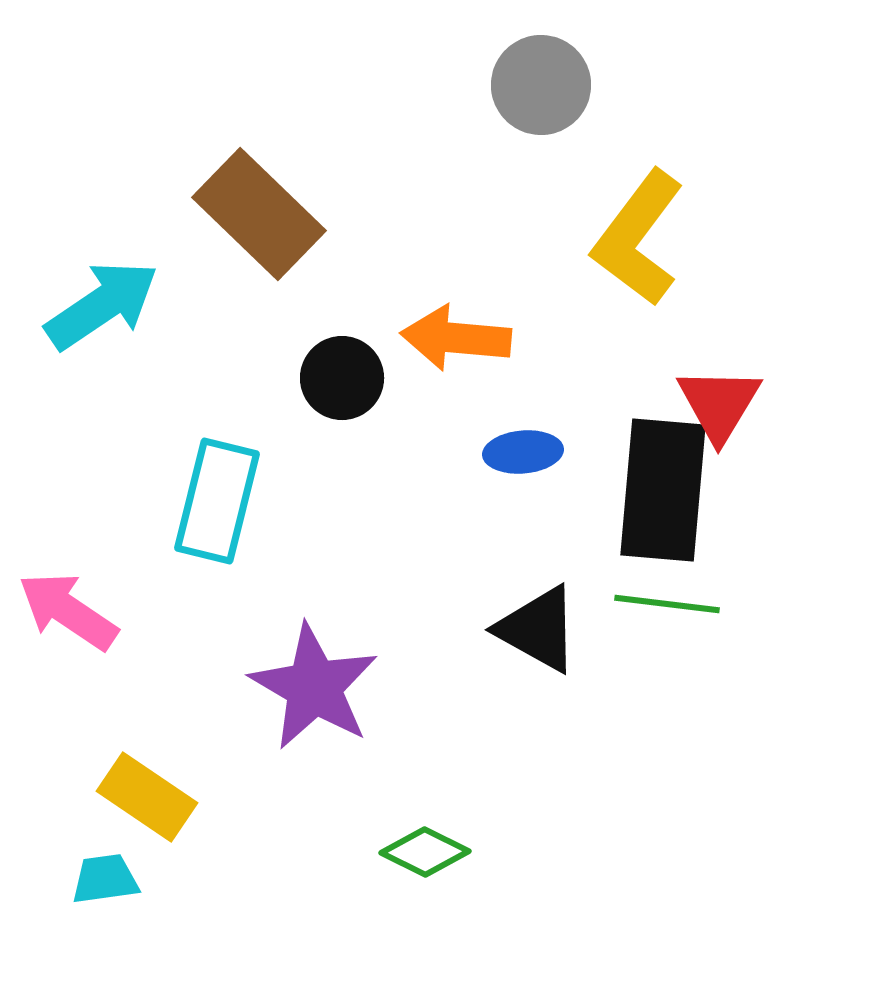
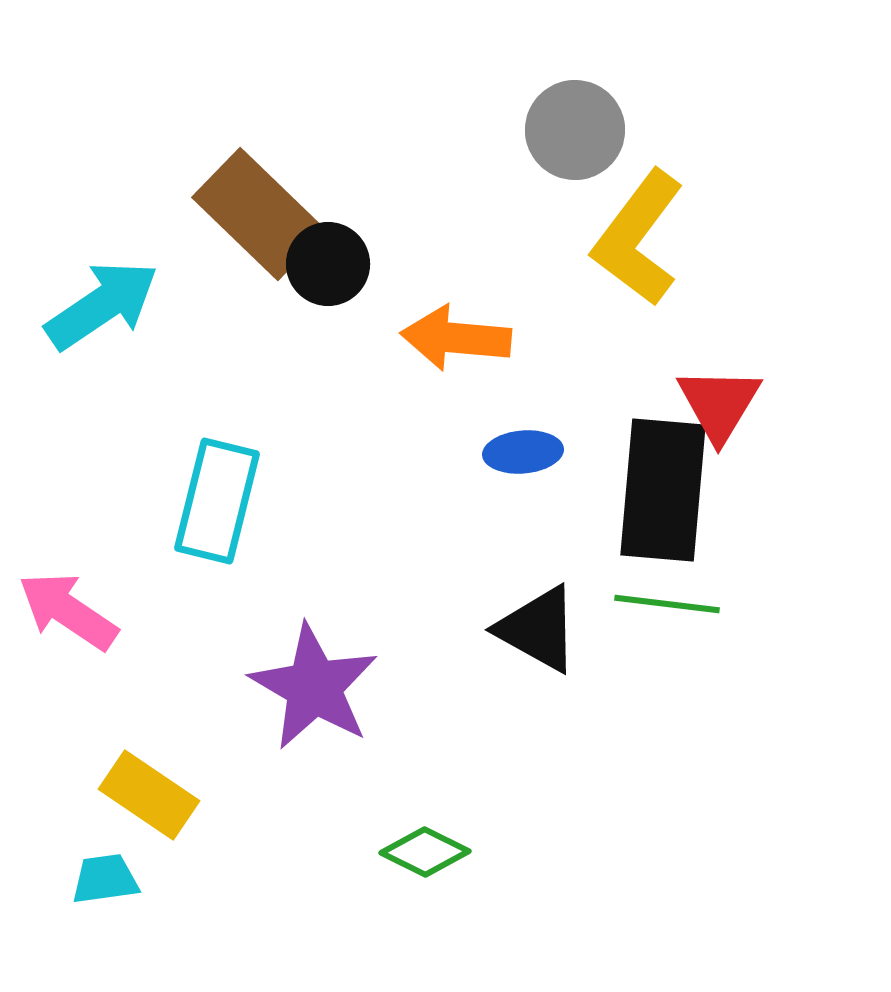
gray circle: moved 34 px right, 45 px down
black circle: moved 14 px left, 114 px up
yellow rectangle: moved 2 px right, 2 px up
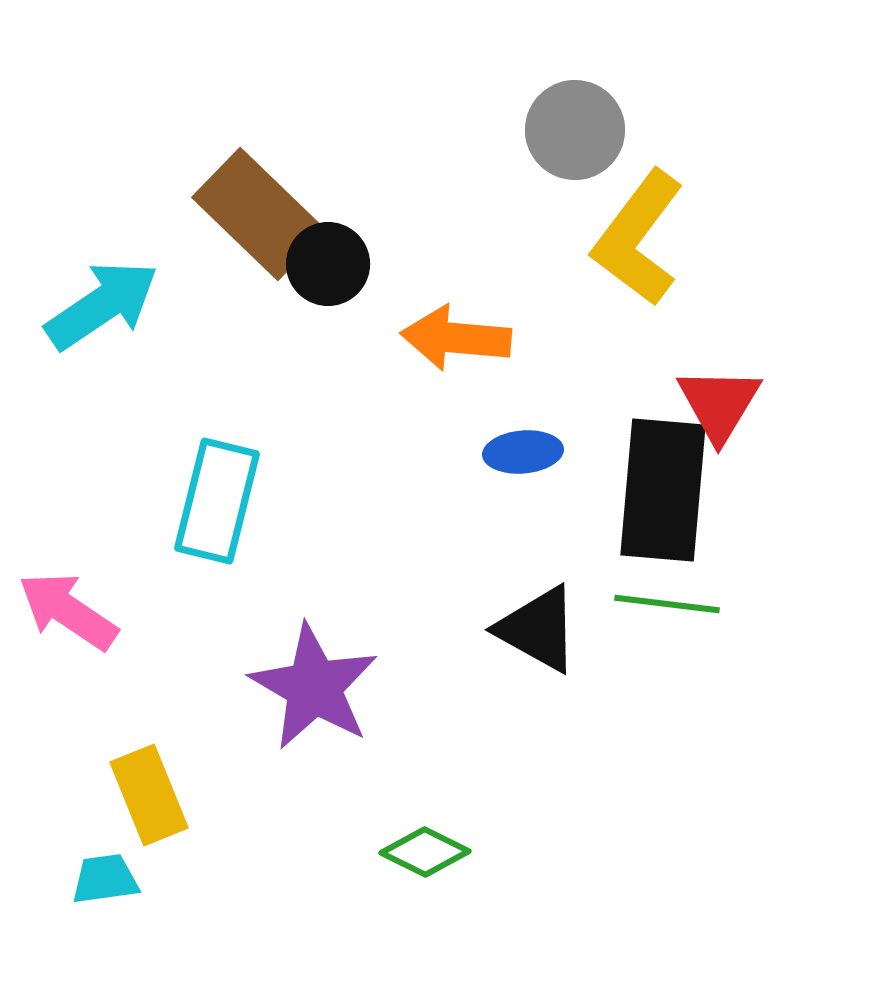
yellow rectangle: rotated 34 degrees clockwise
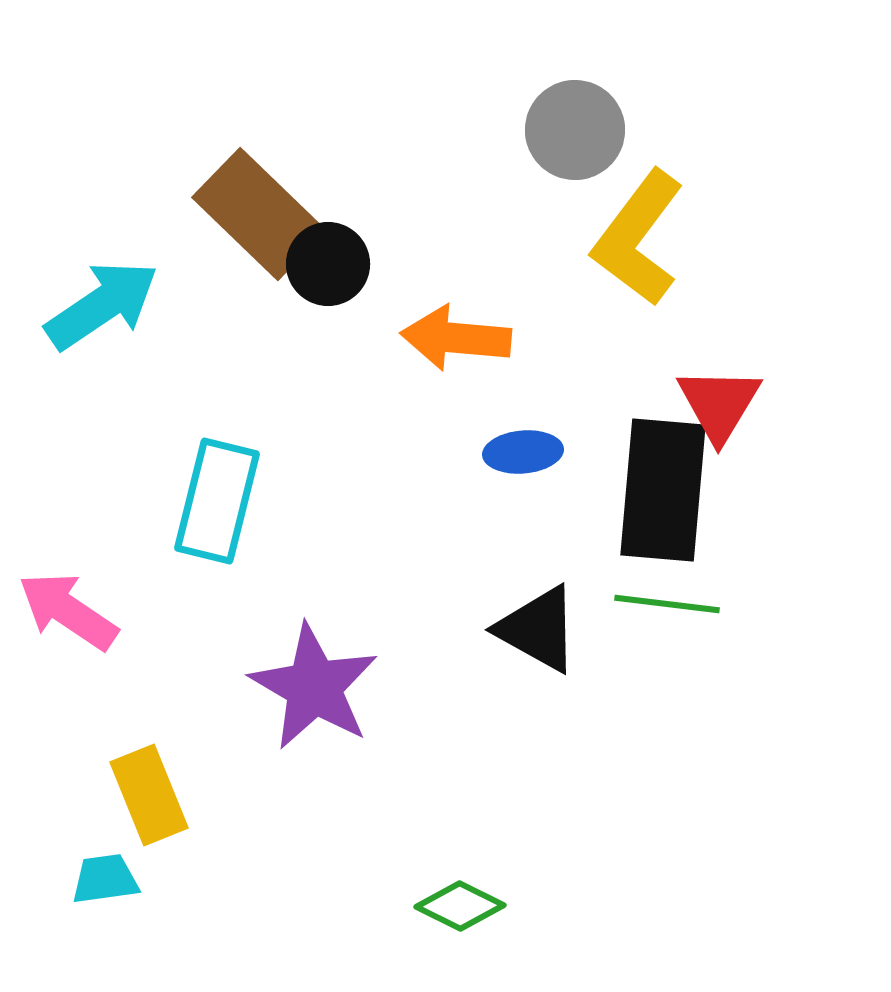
green diamond: moved 35 px right, 54 px down
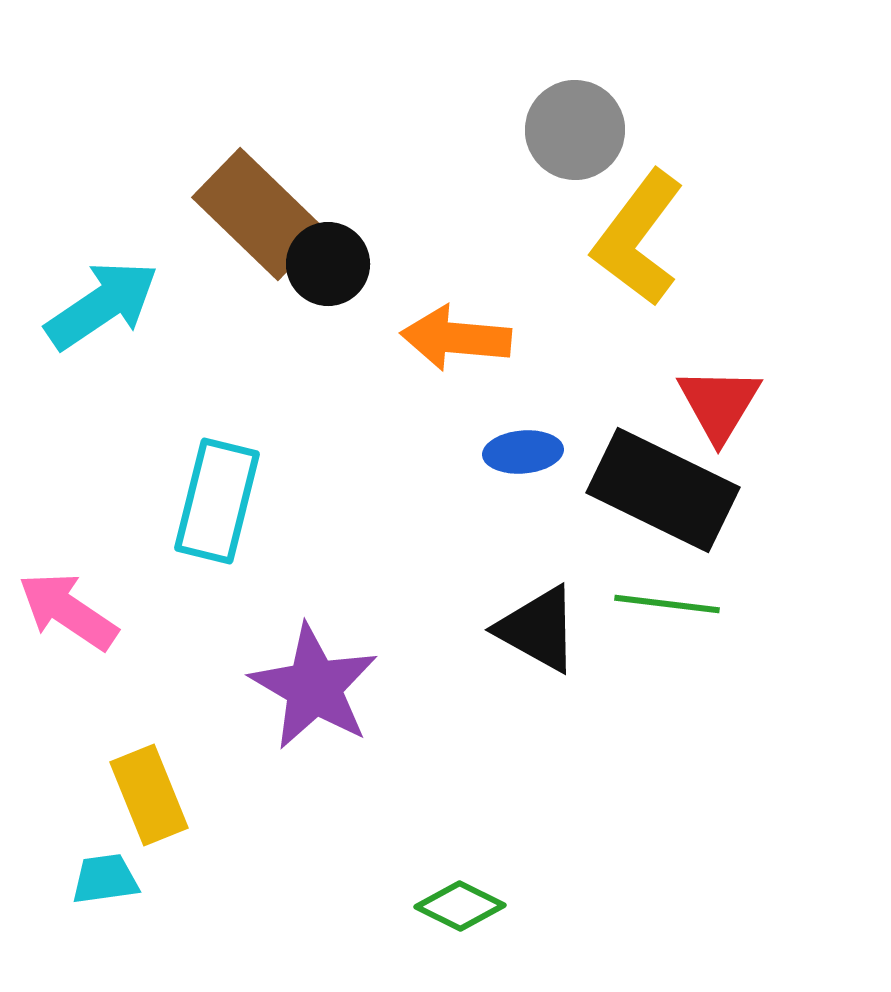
black rectangle: rotated 69 degrees counterclockwise
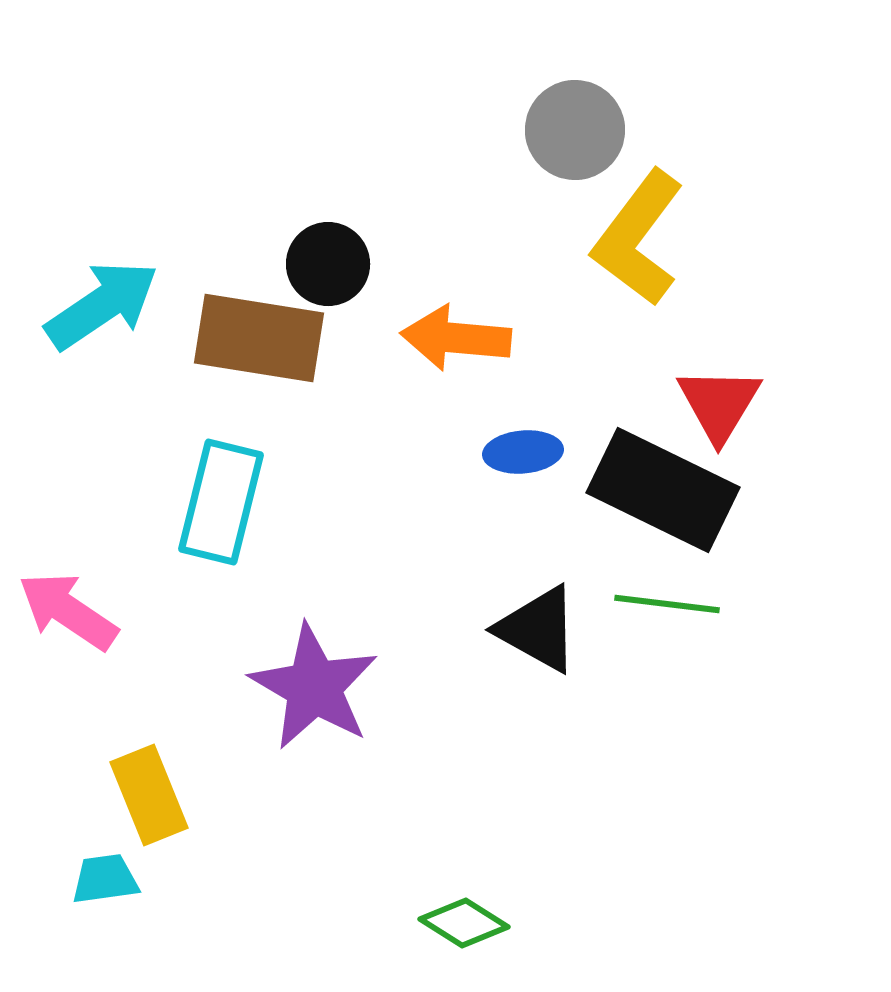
brown rectangle: moved 124 px down; rotated 35 degrees counterclockwise
cyan rectangle: moved 4 px right, 1 px down
green diamond: moved 4 px right, 17 px down; rotated 6 degrees clockwise
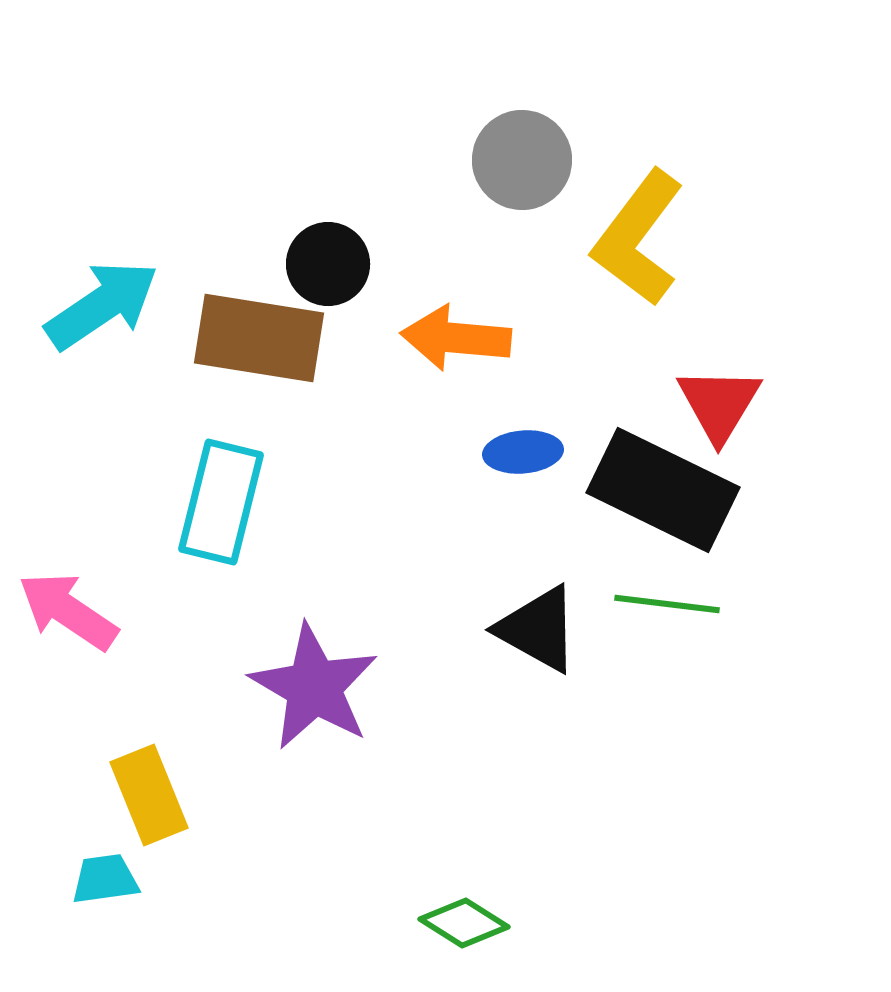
gray circle: moved 53 px left, 30 px down
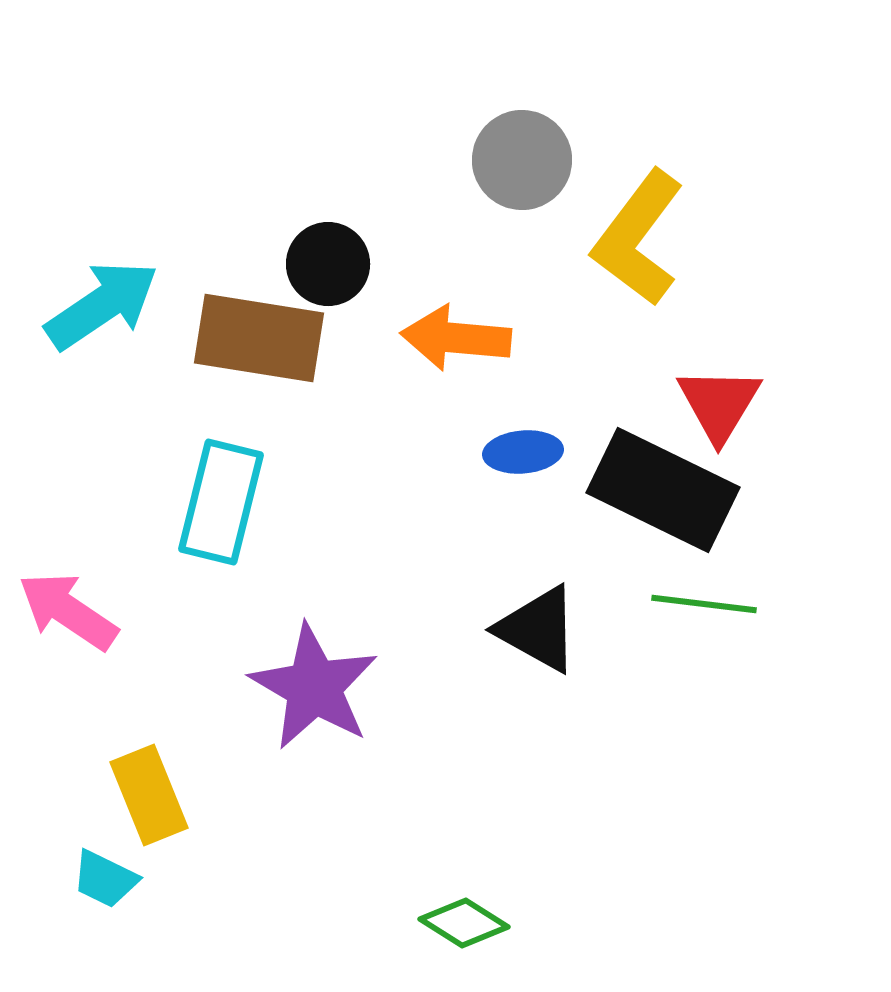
green line: moved 37 px right
cyan trapezoid: rotated 146 degrees counterclockwise
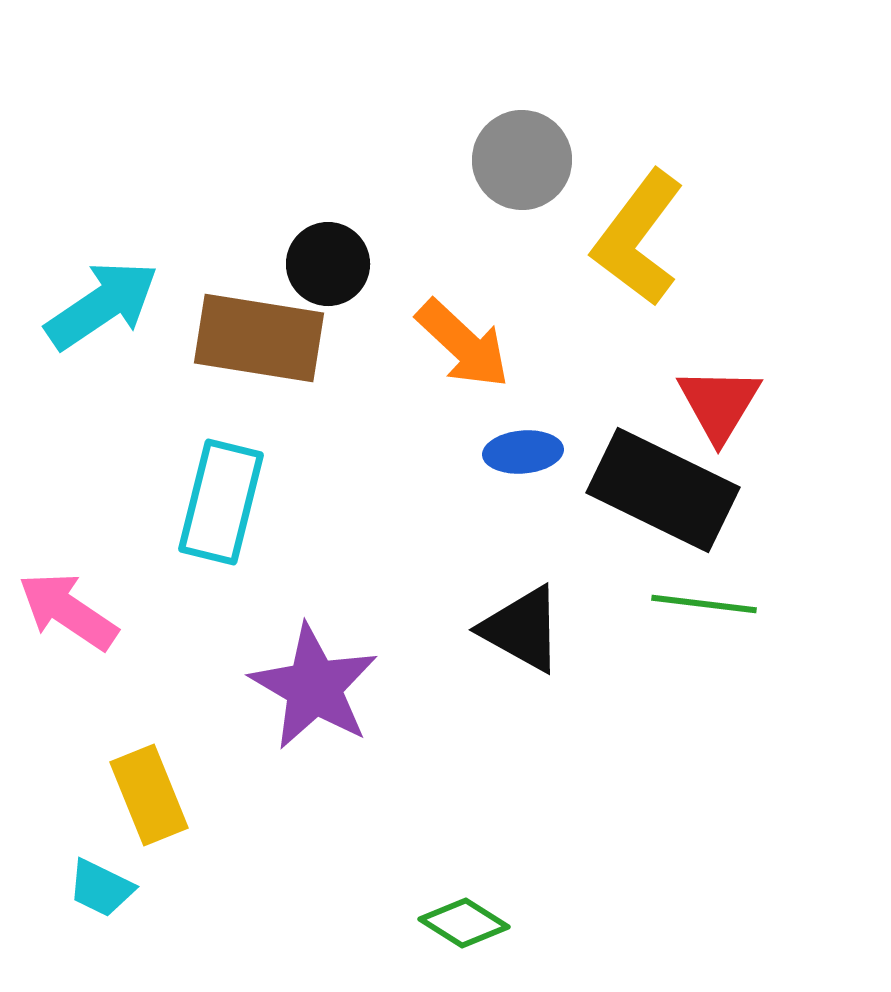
orange arrow: moved 7 px right, 6 px down; rotated 142 degrees counterclockwise
black triangle: moved 16 px left
cyan trapezoid: moved 4 px left, 9 px down
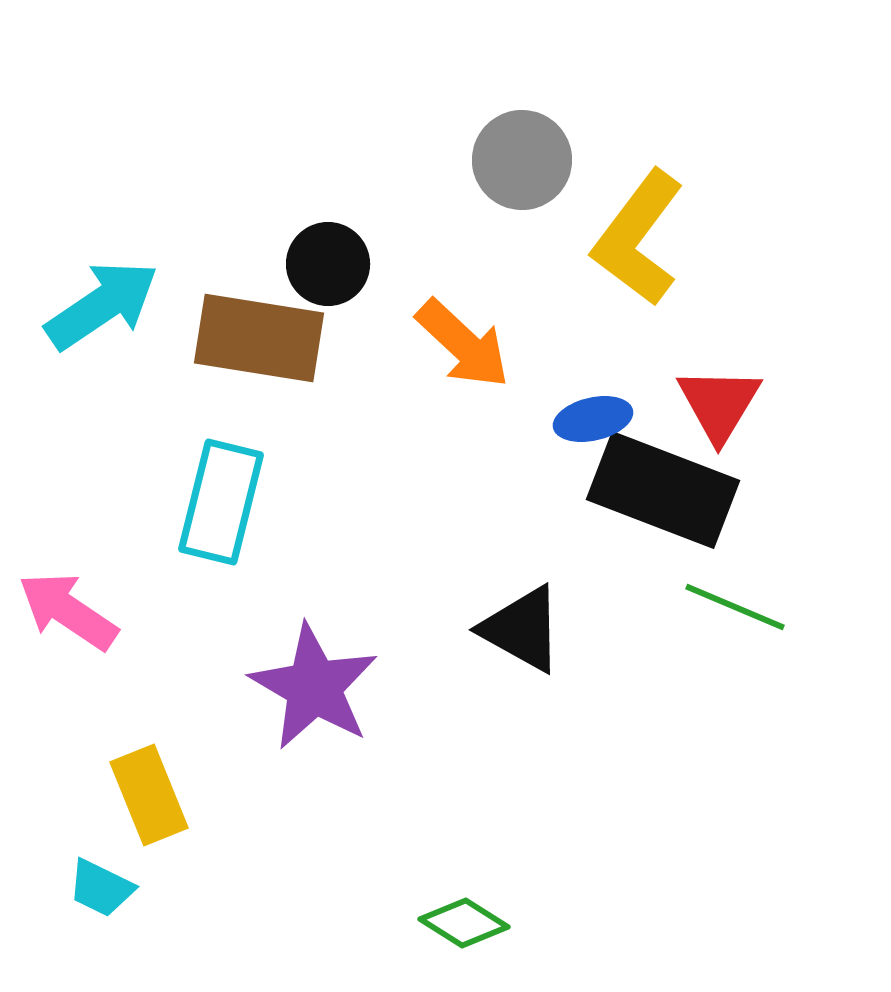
blue ellipse: moved 70 px right, 33 px up; rotated 8 degrees counterclockwise
black rectangle: rotated 5 degrees counterclockwise
green line: moved 31 px right, 3 px down; rotated 16 degrees clockwise
